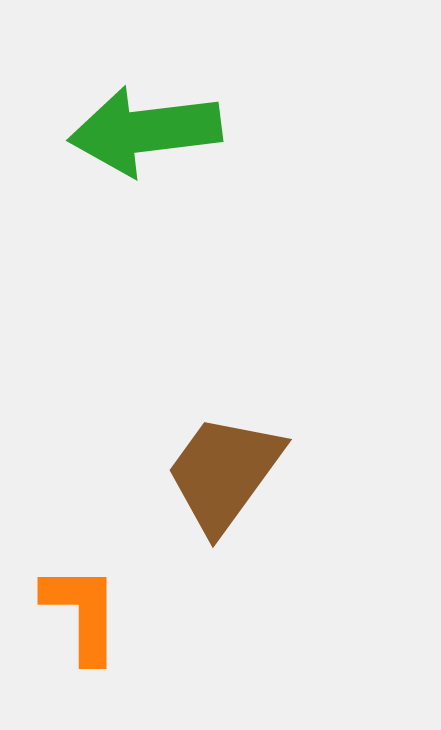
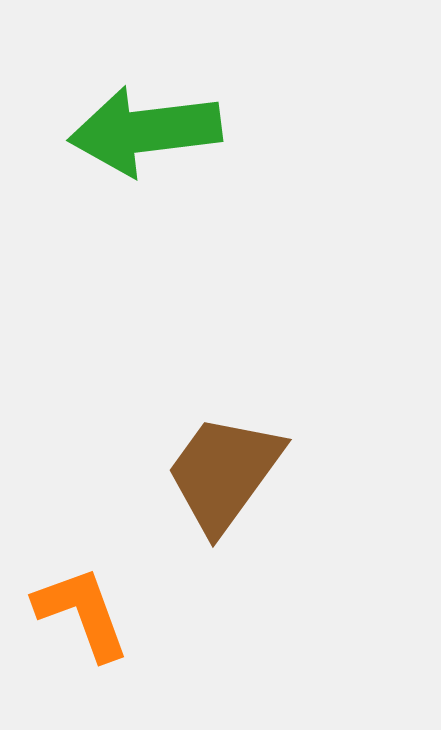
orange L-shape: rotated 20 degrees counterclockwise
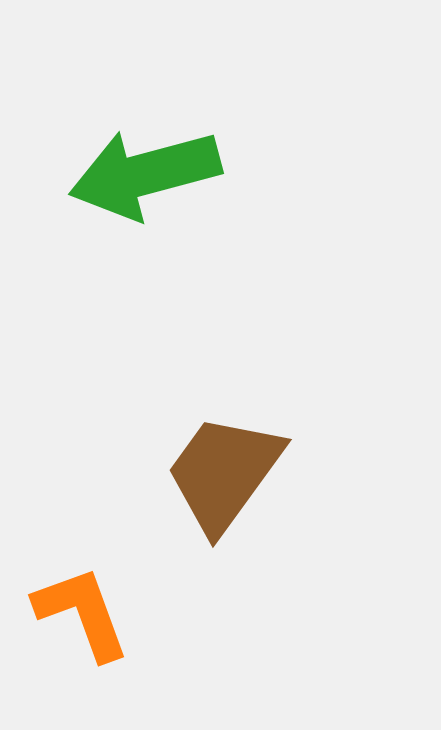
green arrow: moved 43 px down; rotated 8 degrees counterclockwise
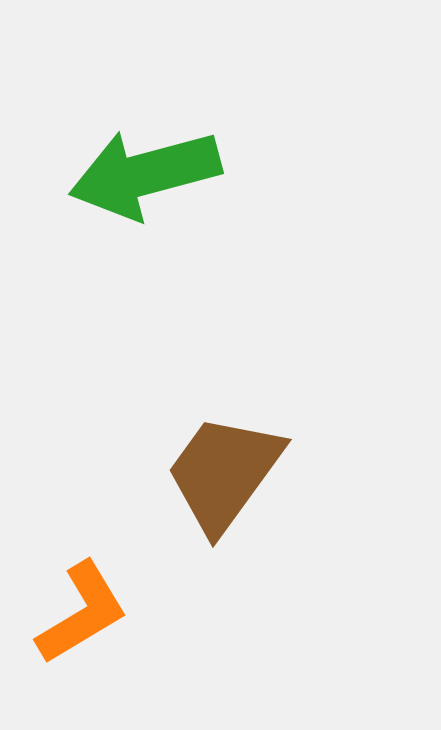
orange L-shape: rotated 79 degrees clockwise
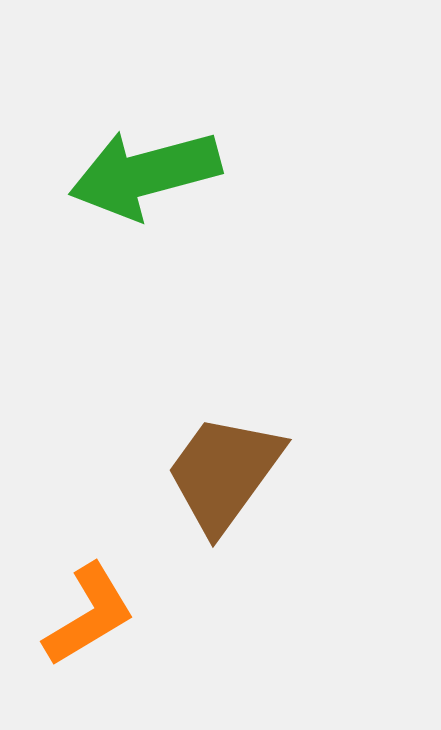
orange L-shape: moved 7 px right, 2 px down
